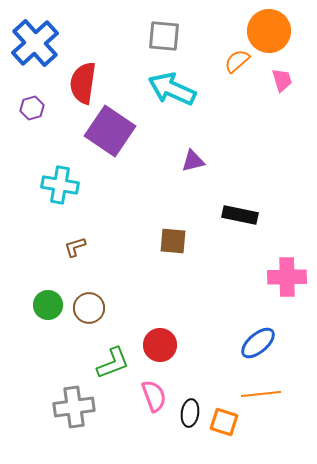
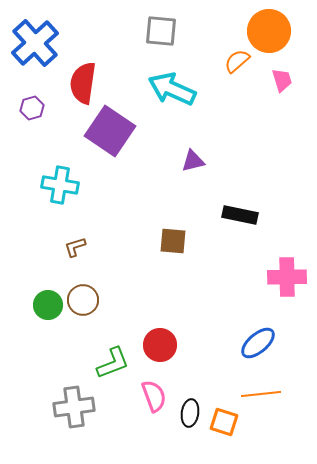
gray square: moved 3 px left, 5 px up
brown circle: moved 6 px left, 8 px up
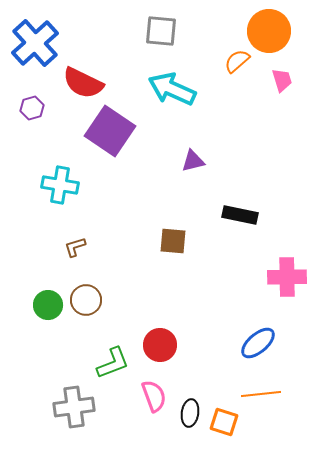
red semicircle: rotated 72 degrees counterclockwise
brown circle: moved 3 px right
